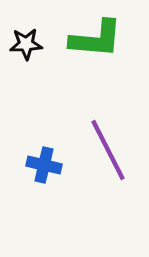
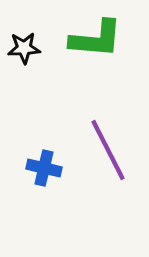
black star: moved 2 px left, 4 px down
blue cross: moved 3 px down
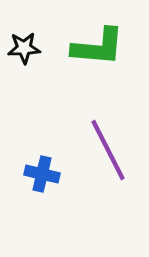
green L-shape: moved 2 px right, 8 px down
blue cross: moved 2 px left, 6 px down
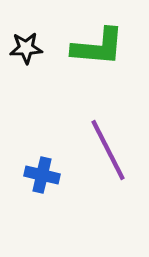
black star: moved 2 px right
blue cross: moved 1 px down
